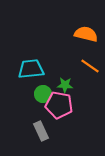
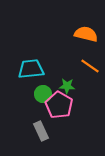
green star: moved 2 px right, 1 px down
pink pentagon: rotated 20 degrees clockwise
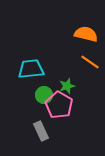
orange line: moved 4 px up
green star: rotated 21 degrees counterclockwise
green circle: moved 1 px right, 1 px down
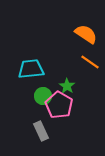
orange semicircle: rotated 20 degrees clockwise
green star: rotated 21 degrees counterclockwise
green circle: moved 1 px left, 1 px down
